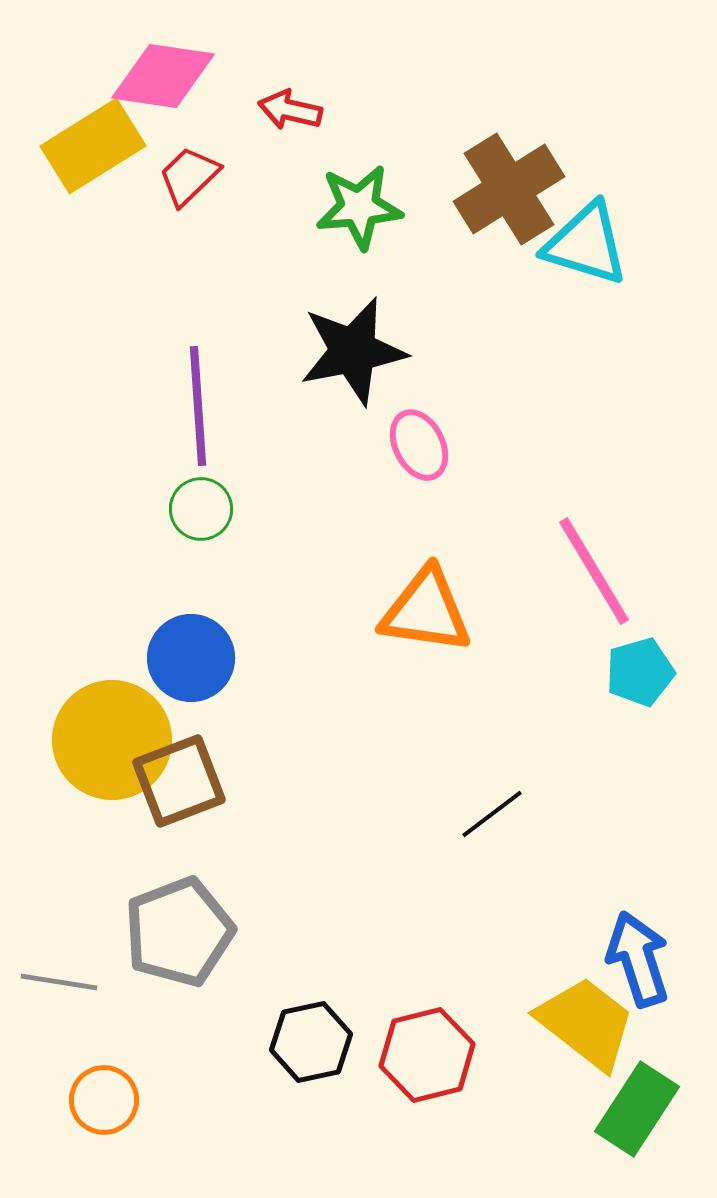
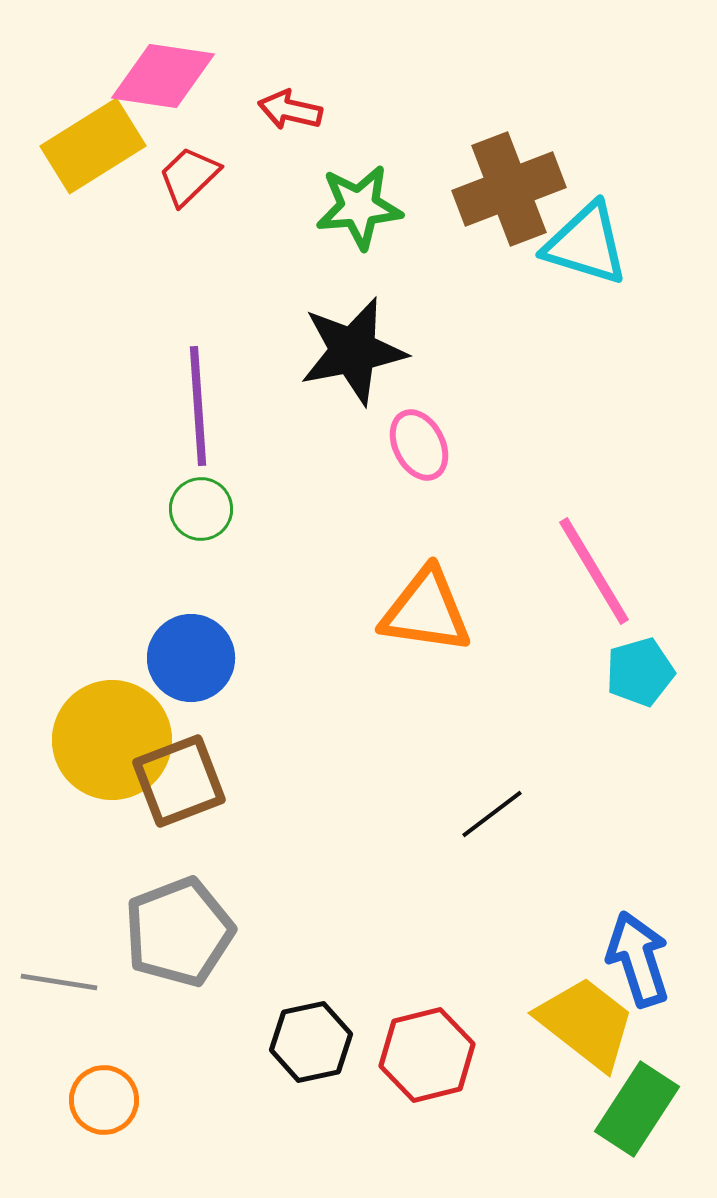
brown cross: rotated 11 degrees clockwise
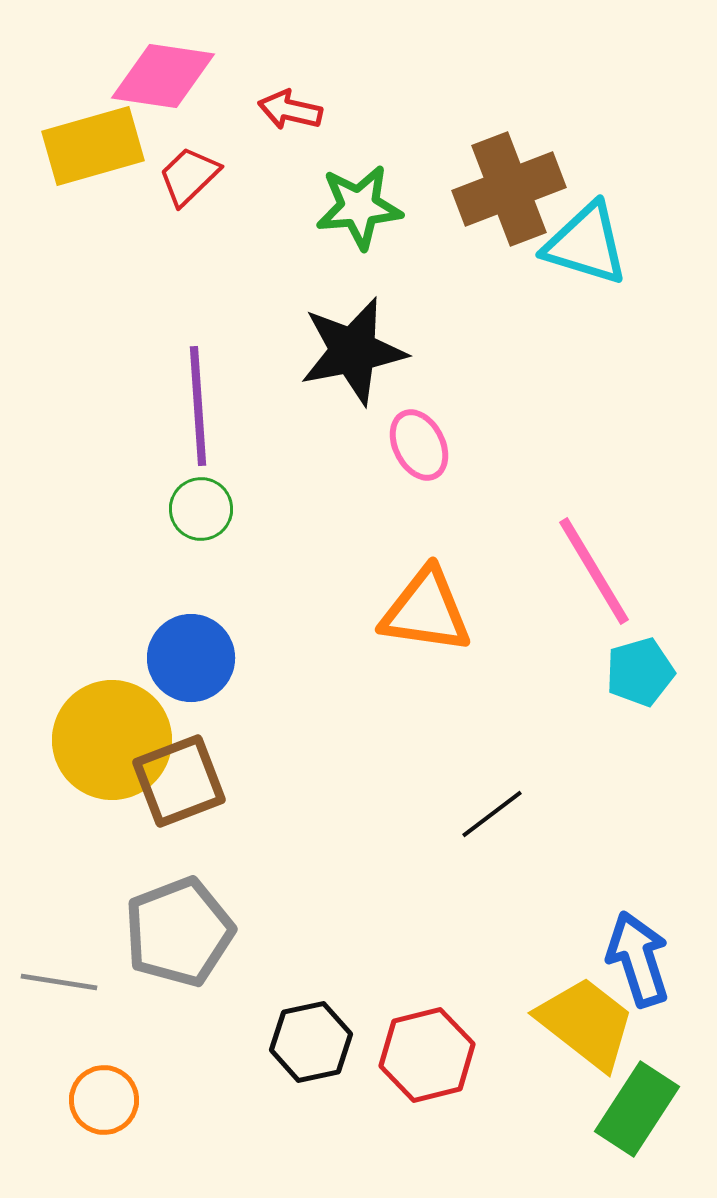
yellow rectangle: rotated 16 degrees clockwise
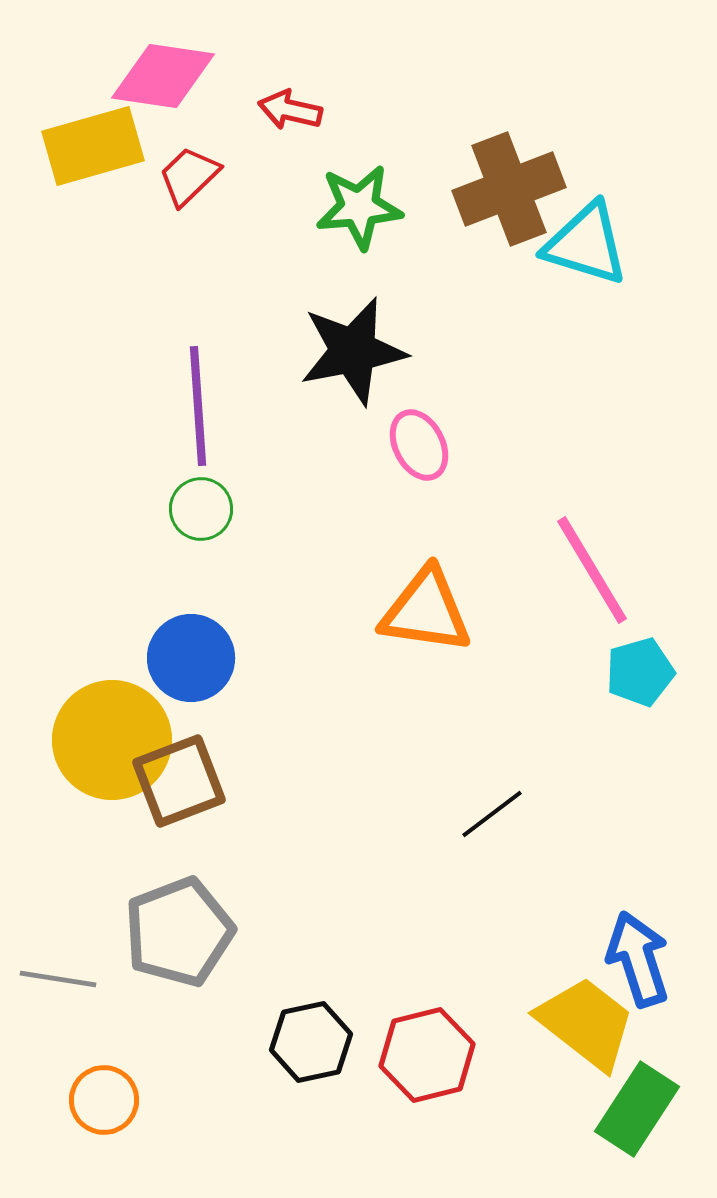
pink line: moved 2 px left, 1 px up
gray line: moved 1 px left, 3 px up
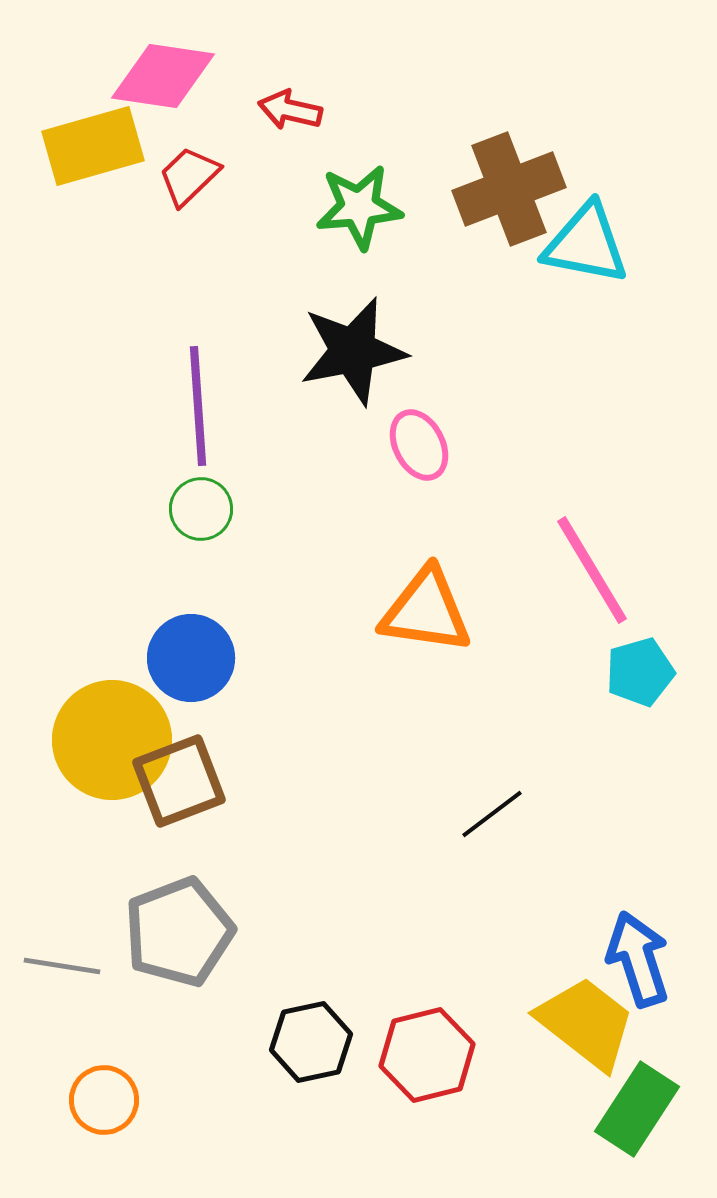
cyan triangle: rotated 6 degrees counterclockwise
gray line: moved 4 px right, 13 px up
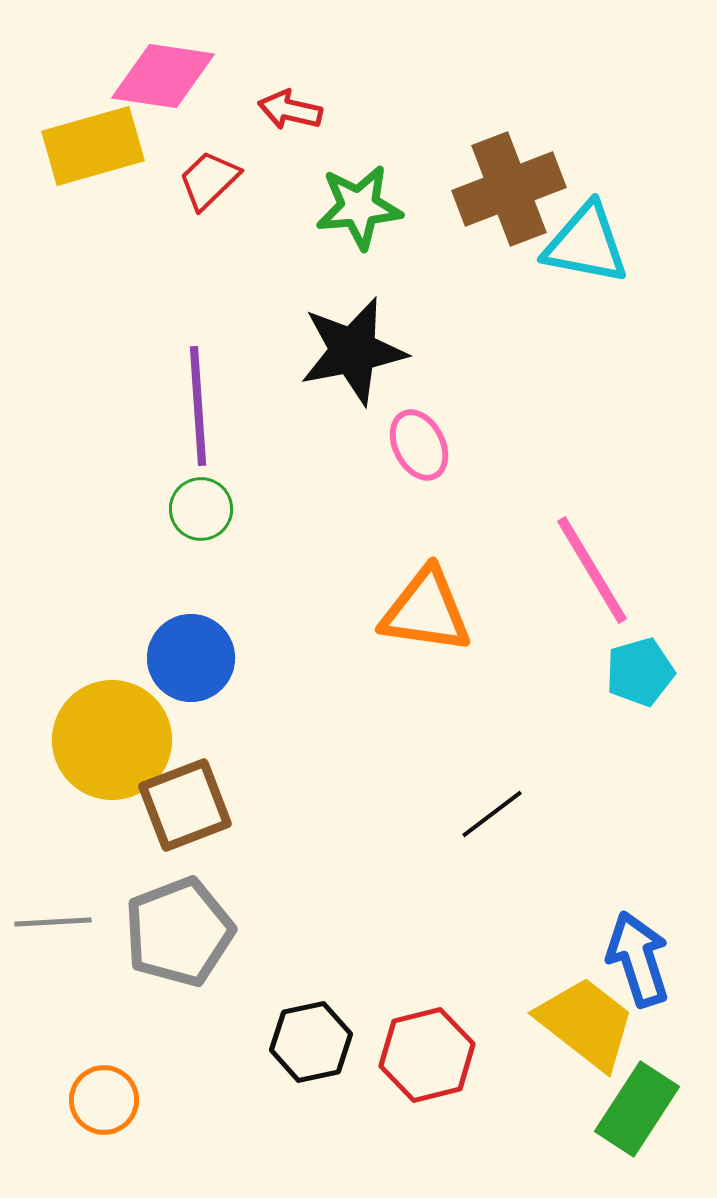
red trapezoid: moved 20 px right, 4 px down
brown square: moved 6 px right, 24 px down
gray line: moved 9 px left, 44 px up; rotated 12 degrees counterclockwise
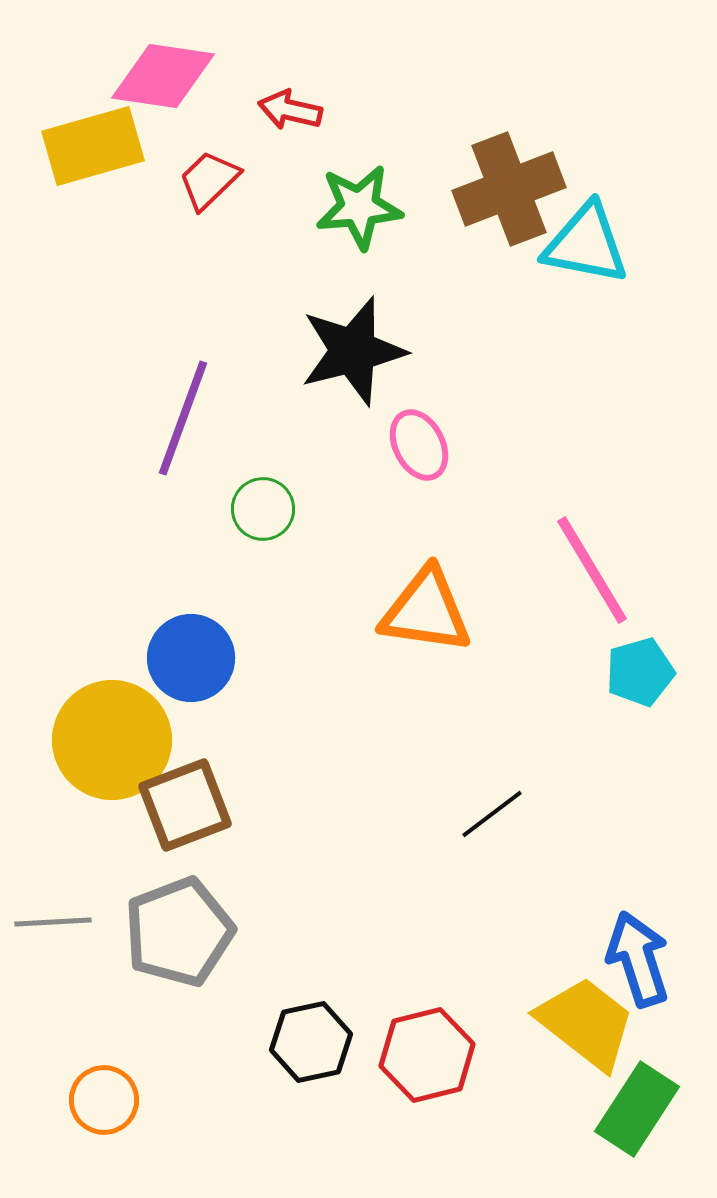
black star: rotated 3 degrees counterclockwise
purple line: moved 15 px left, 12 px down; rotated 24 degrees clockwise
green circle: moved 62 px right
